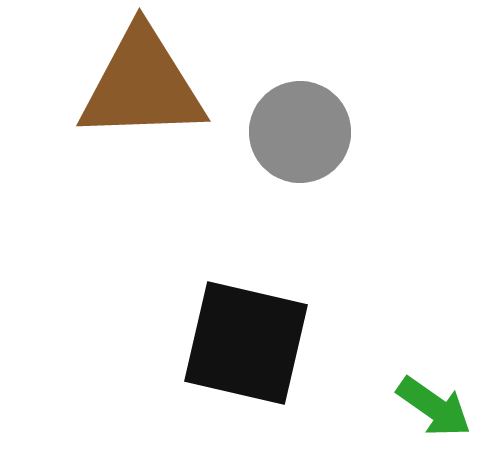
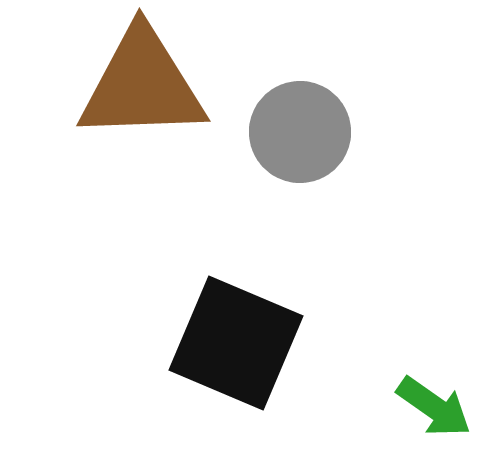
black square: moved 10 px left; rotated 10 degrees clockwise
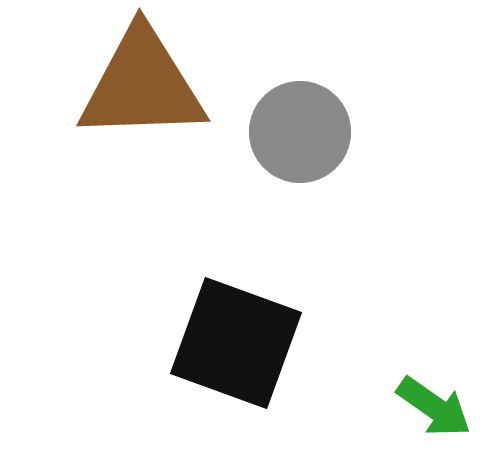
black square: rotated 3 degrees counterclockwise
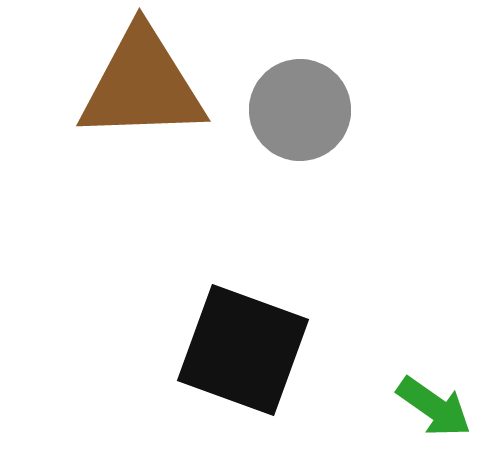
gray circle: moved 22 px up
black square: moved 7 px right, 7 px down
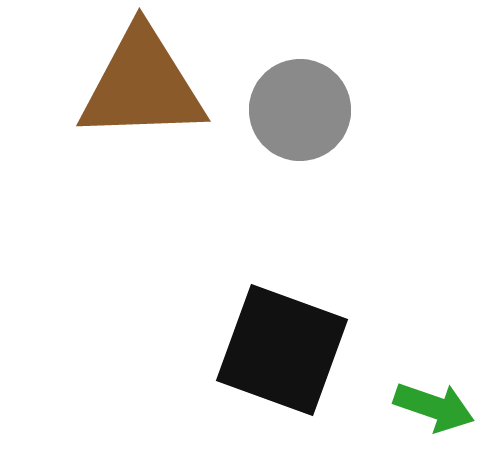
black square: moved 39 px right
green arrow: rotated 16 degrees counterclockwise
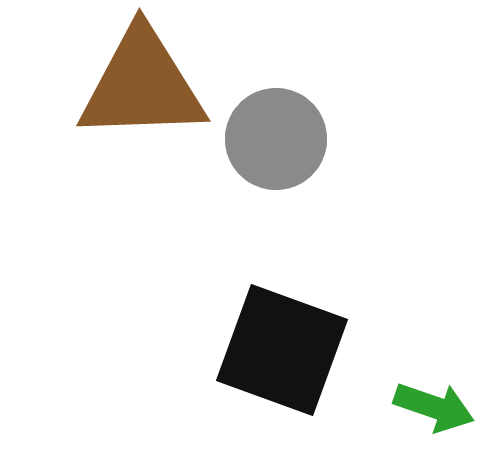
gray circle: moved 24 px left, 29 px down
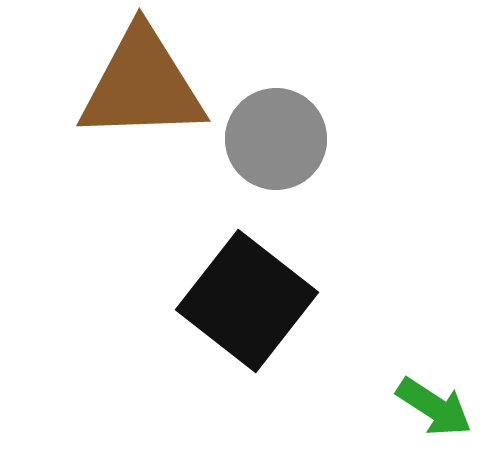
black square: moved 35 px left, 49 px up; rotated 18 degrees clockwise
green arrow: rotated 14 degrees clockwise
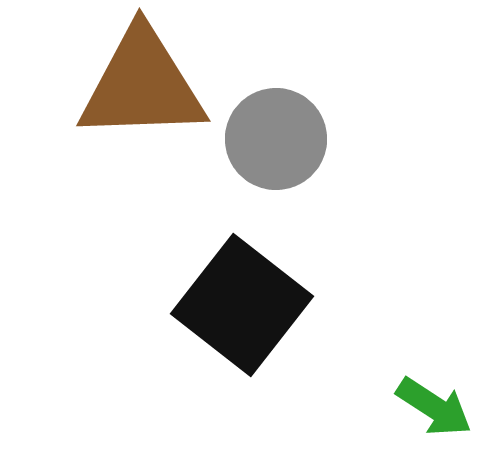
black square: moved 5 px left, 4 px down
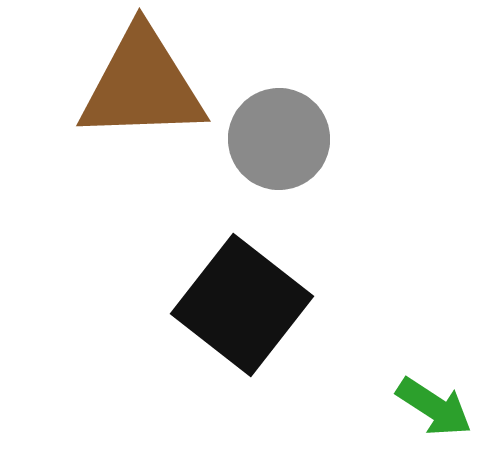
gray circle: moved 3 px right
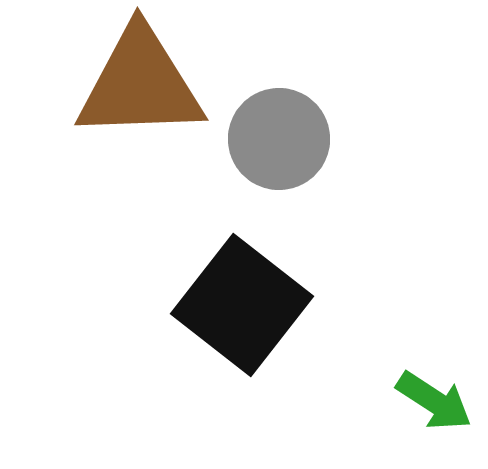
brown triangle: moved 2 px left, 1 px up
green arrow: moved 6 px up
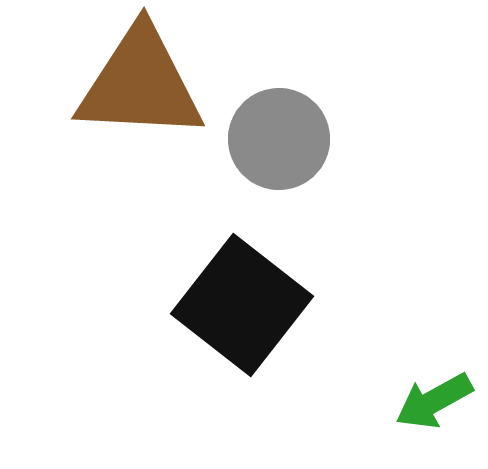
brown triangle: rotated 5 degrees clockwise
green arrow: rotated 118 degrees clockwise
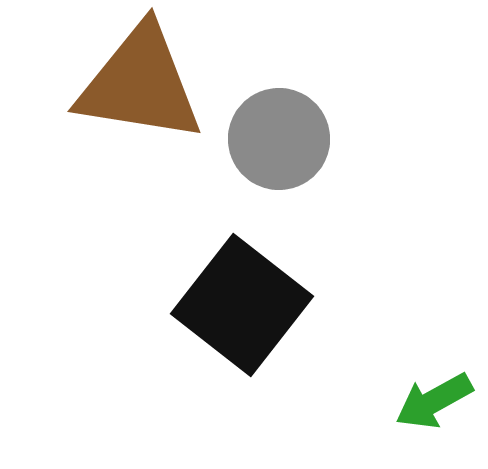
brown triangle: rotated 6 degrees clockwise
